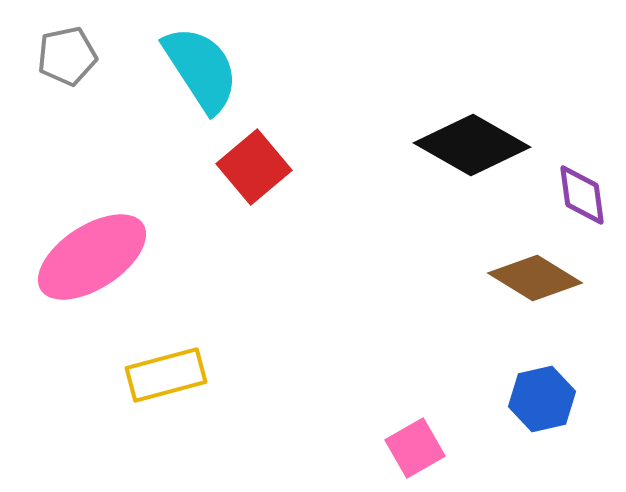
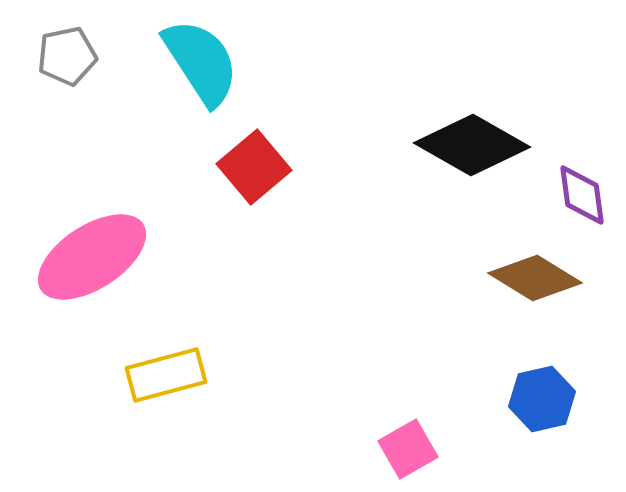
cyan semicircle: moved 7 px up
pink square: moved 7 px left, 1 px down
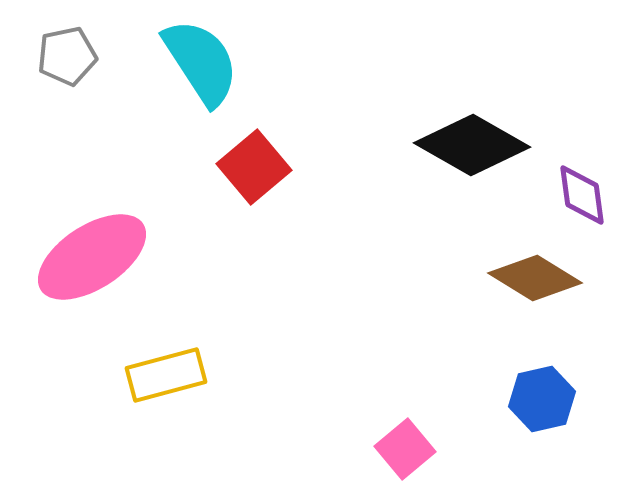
pink square: moved 3 px left; rotated 10 degrees counterclockwise
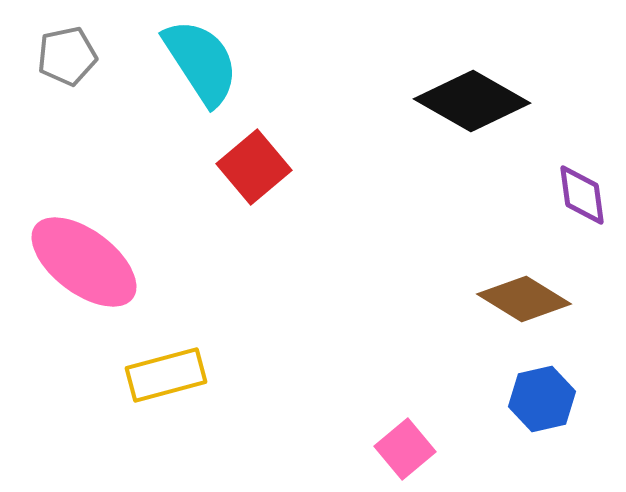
black diamond: moved 44 px up
pink ellipse: moved 8 px left, 5 px down; rotated 70 degrees clockwise
brown diamond: moved 11 px left, 21 px down
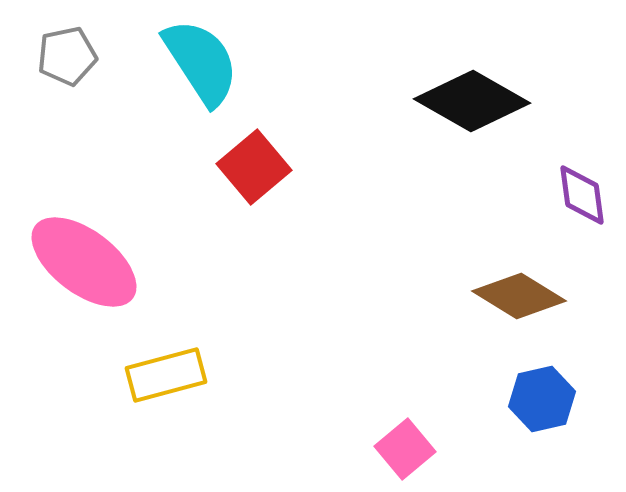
brown diamond: moved 5 px left, 3 px up
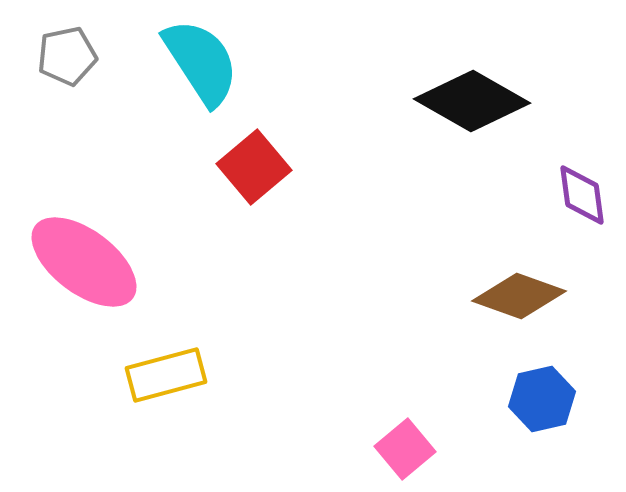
brown diamond: rotated 12 degrees counterclockwise
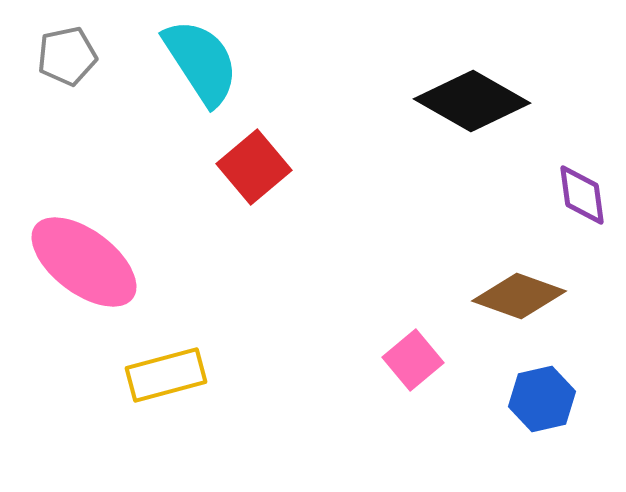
pink square: moved 8 px right, 89 px up
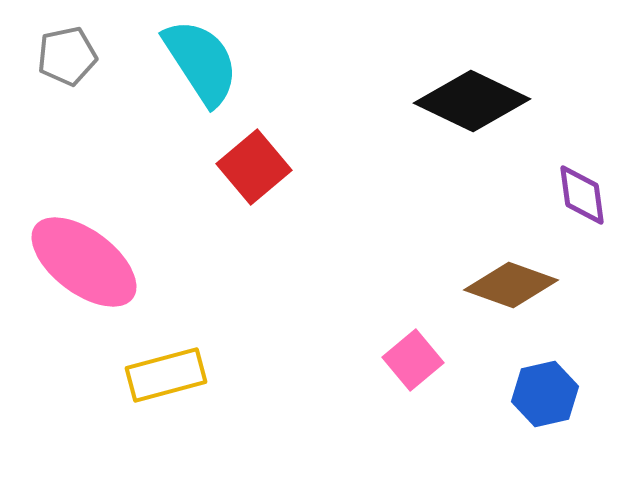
black diamond: rotated 4 degrees counterclockwise
brown diamond: moved 8 px left, 11 px up
blue hexagon: moved 3 px right, 5 px up
